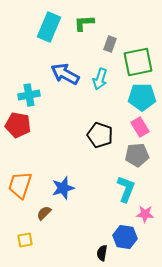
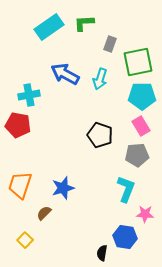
cyan rectangle: rotated 32 degrees clockwise
cyan pentagon: moved 1 px up
pink rectangle: moved 1 px right, 1 px up
yellow square: rotated 35 degrees counterclockwise
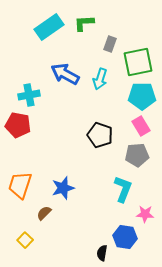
cyan L-shape: moved 3 px left
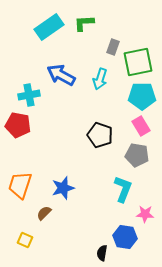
gray rectangle: moved 3 px right, 3 px down
blue arrow: moved 4 px left, 1 px down
gray pentagon: rotated 15 degrees clockwise
yellow square: rotated 21 degrees counterclockwise
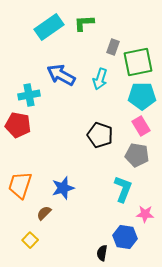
yellow square: moved 5 px right; rotated 21 degrees clockwise
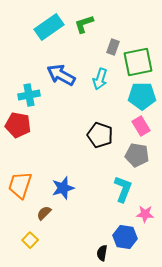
green L-shape: moved 1 px down; rotated 15 degrees counterclockwise
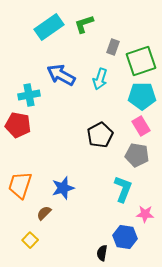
green square: moved 3 px right, 1 px up; rotated 8 degrees counterclockwise
black pentagon: rotated 25 degrees clockwise
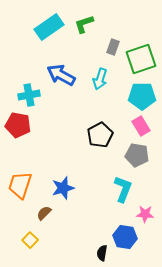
green square: moved 2 px up
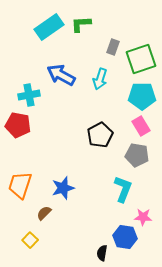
green L-shape: moved 3 px left; rotated 15 degrees clockwise
pink star: moved 2 px left, 3 px down
